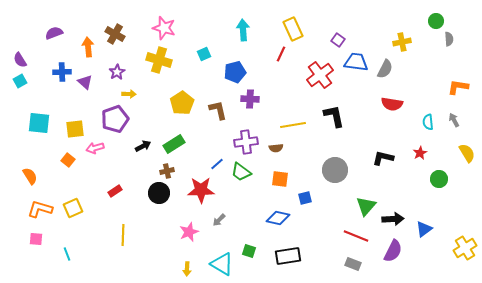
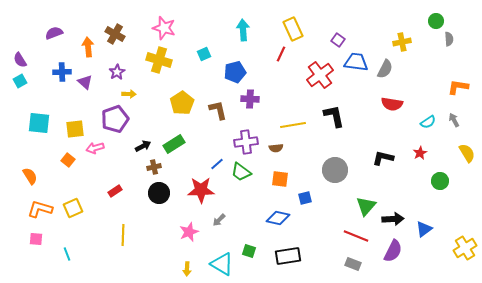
cyan semicircle at (428, 122): rotated 119 degrees counterclockwise
brown cross at (167, 171): moved 13 px left, 4 px up
green circle at (439, 179): moved 1 px right, 2 px down
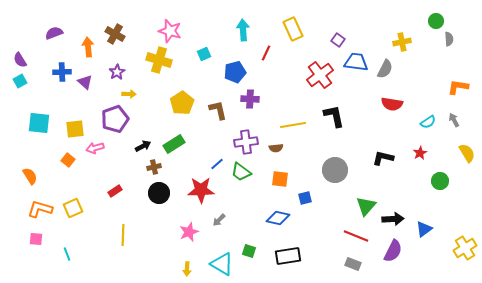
pink star at (164, 28): moved 6 px right, 3 px down
red line at (281, 54): moved 15 px left, 1 px up
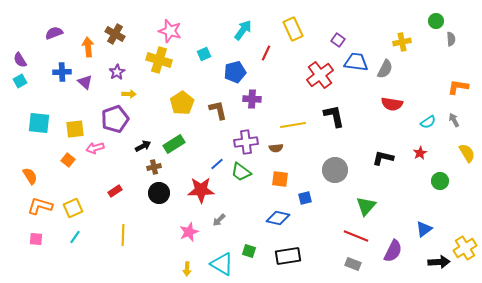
cyan arrow at (243, 30): rotated 40 degrees clockwise
gray semicircle at (449, 39): moved 2 px right
purple cross at (250, 99): moved 2 px right
orange L-shape at (40, 209): moved 3 px up
black arrow at (393, 219): moved 46 px right, 43 px down
cyan line at (67, 254): moved 8 px right, 17 px up; rotated 56 degrees clockwise
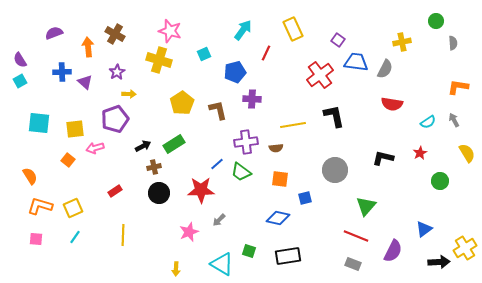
gray semicircle at (451, 39): moved 2 px right, 4 px down
yellow arrow at (187, 269): moved 11 px left
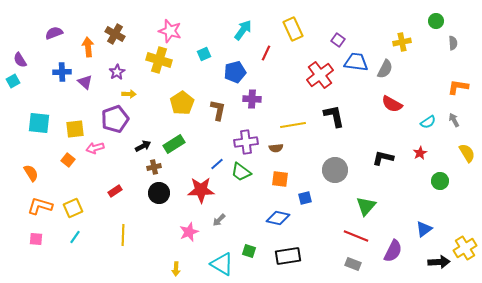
cyan square at (20, 81): moved 7 px left
red semicircle at (392, 104): rotated 20 degrees clockwise
brown L-shape at (218, 110): rotated 25 degrees clockwise
orange semicircle at (30, 176): moved 1 px right, 3 px up
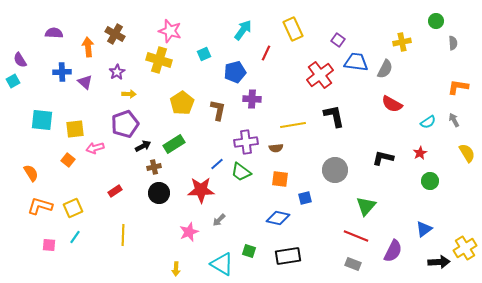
purple semicircle at (54, 33): rotated 24 degrees clockwise
purple pentagon at (115, 119): moved 10 px right, 5 px down
cyan square at (39, 123): moved 3 px right, 3 px up
green circle at (440, 181): moved 10 px left
pink square at (36, 239): moved 13 px right, 6 px down
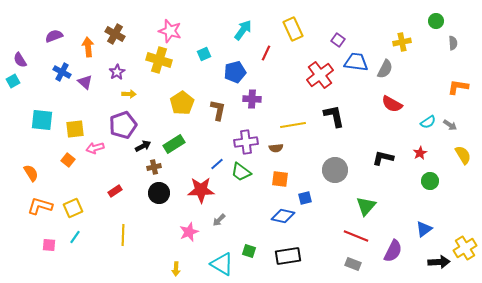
purple semicircle at (54, 33): moved 3 px down; rotated 24 degrees counterclockwise
blue cross at (62, 72): rotated 30 degrees clockwise
gray arrow at (454, 120): moved 4 px left, 5 px down; rotated 152 degrees clockwise
purple pentagon at (125, 124): moved 2 px left, 1 px down
yellow semicircle at (467, 153): moved 4 px left, 2 px down
blue diamond at (278, 218): moved 5 px right, 2 px up
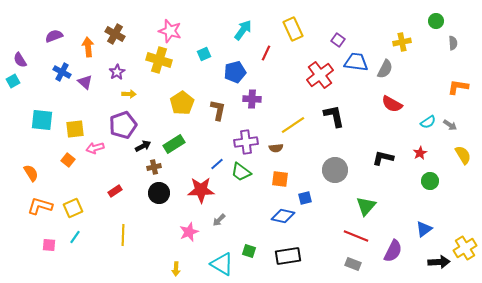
yellow line at (293, 125): rotated 25 degrees counterclockwise
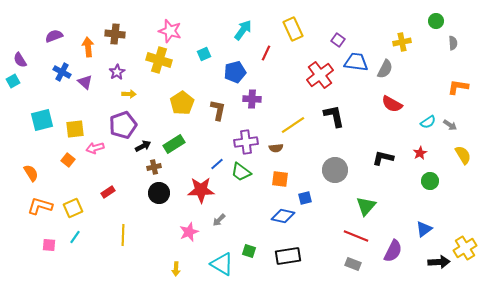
brown cross at (115, 34): rotated 24 degrees counterclockwise
cyan square at (42, 120): rotated 20 degrees counterclockwise
red rectangle at (115, 191): moved 7 px left, 1 px down
